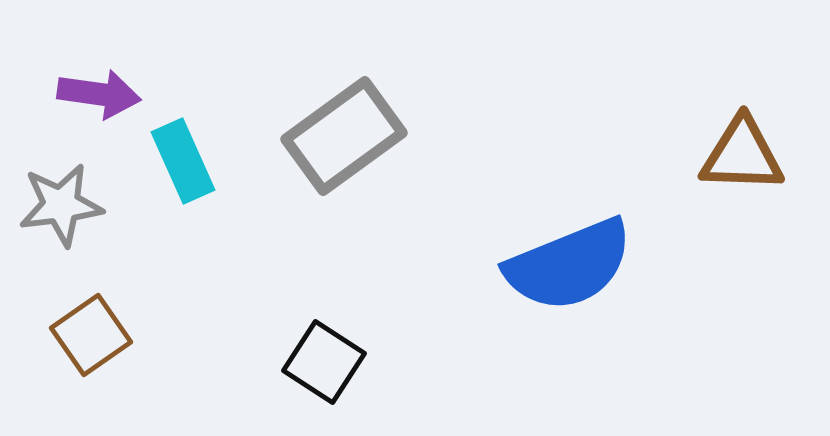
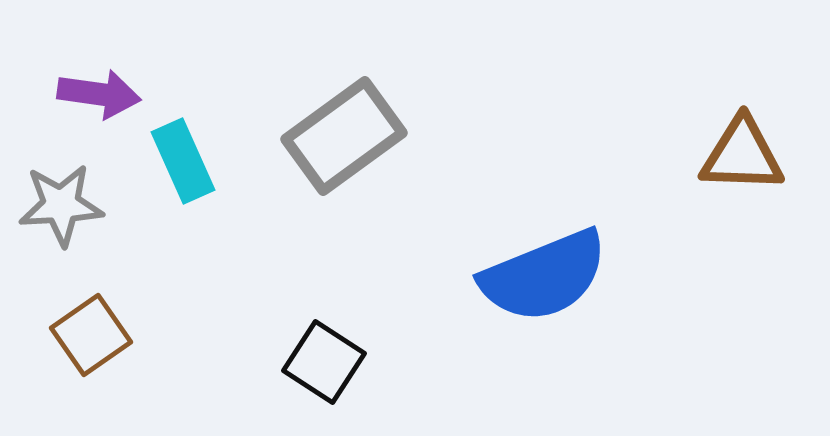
gray star: rotated 4 degrees clockwise
blue semicircle: moved 25 px left, 11 px down
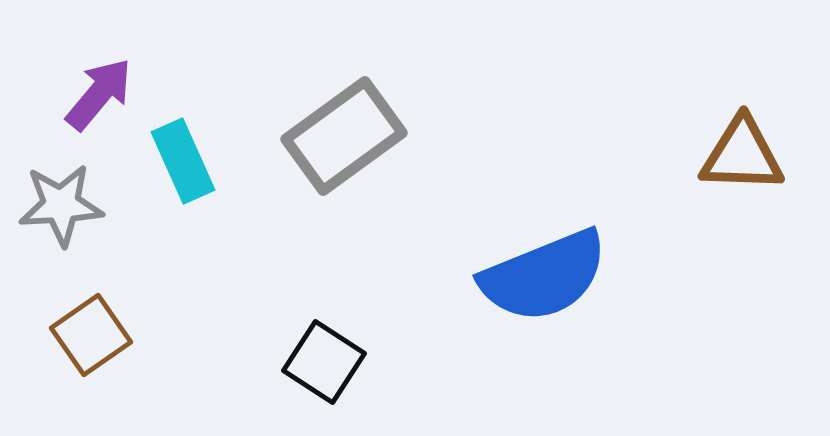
purple arrow: rotated 58 degrees counterclockwise
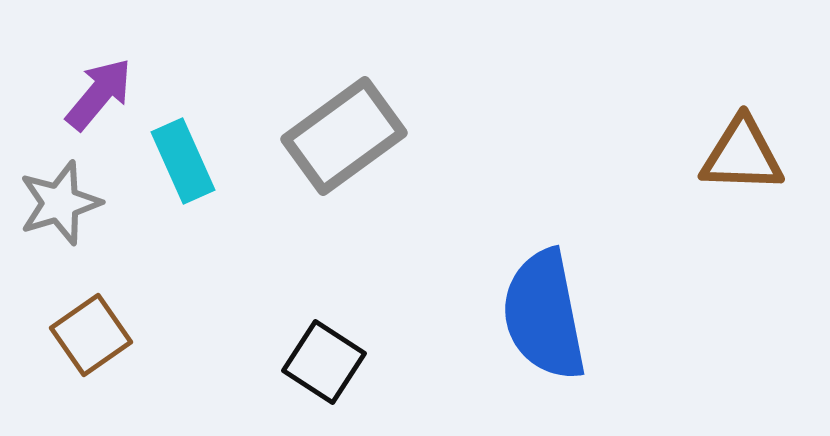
gray star: moved 1 px left, 2 px up; rotated 14 degrees counterclockwise
blue semicircle: moved 39 px down; rotated 101 degrees clockwise
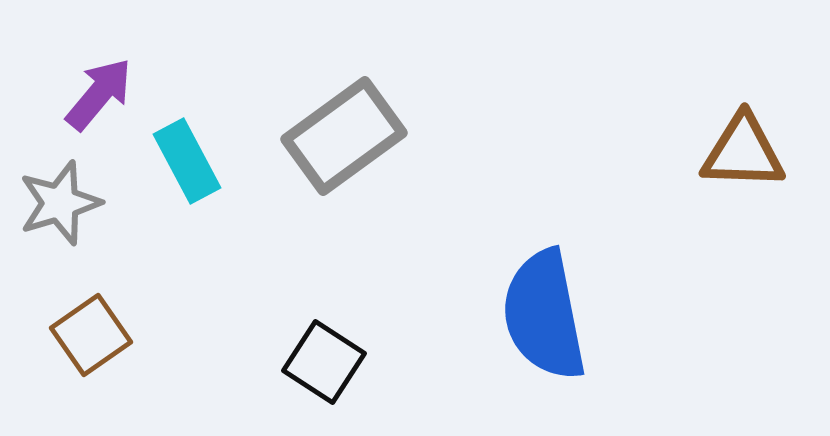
brown triangle: moved 1 px right, 3 px up
cyan rectangle: moved 4 px right; rotated 4 degrees counterclockwise
